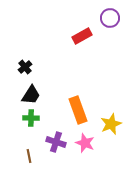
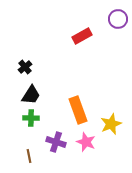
purple circle: moved 8 px right, 1 px down
pink star: moved 1 px right, 1 px up
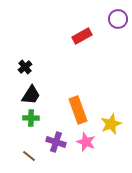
brown line: rotated 40 degrees counterclockwise
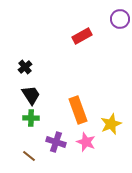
purple circle: moved 2 px right
black trapezoid: rotated 65 degrees counterclockwise
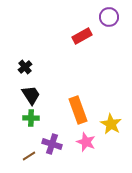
purple circle: moved 11 px left, 2 px up
yellow star: rotated 20 degrees counterclockwise
purple cross: moved 4 px left, 2 px down
brown line: rotated 72 degrees counterclockwise
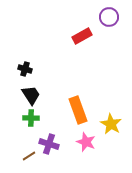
black cross: moved 2 px down; rotated 32 degrees counterclockwise
purple cross: moved 3 px left
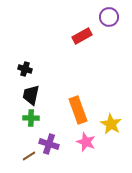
black trapezoid: rotated 135 degrees counterclockwise
